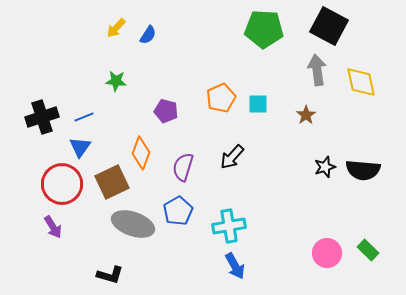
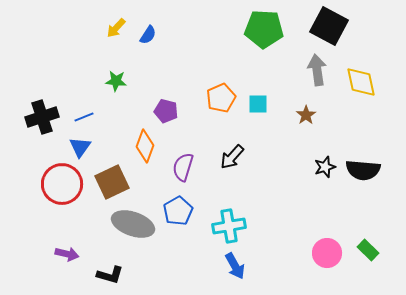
orange diamond: moved 4 px right, 7 px up
purple arrow: moved 14 px right, 27 px down; rotated 45 degrees counterclockwise
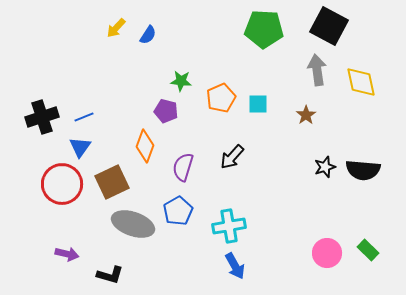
green star: moved 65 px right
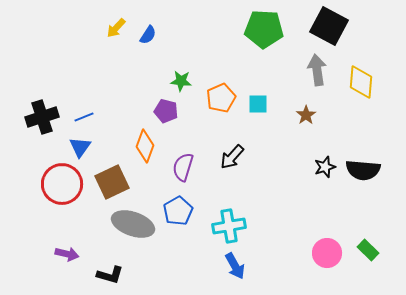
yellow diamond: rotated 16 degrees clockwise
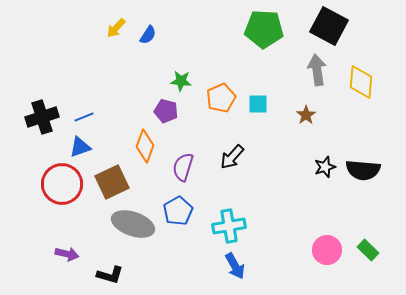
blue triangle: rotated 35 degrees clockwise
pink circle: moved 3 px up
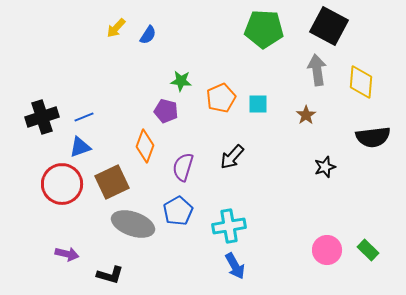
black semicircle: moved 10 px right, 33 px up; rotated 12 degrees counterclockwise
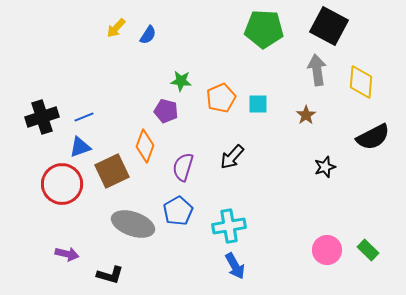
black semicircle: rotated 20 degrees counterclockwise
brown square: moved 11 px up
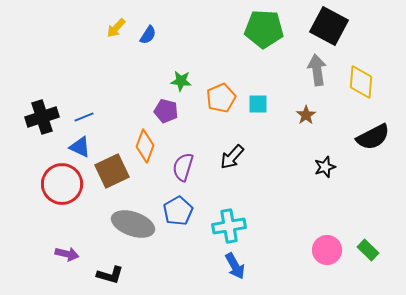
blue triangle: rotated 45 degrees clockwise
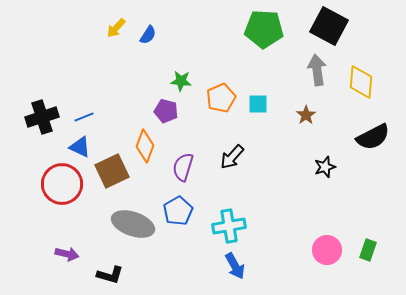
green rectangle: rotated 65 degrees clockwise
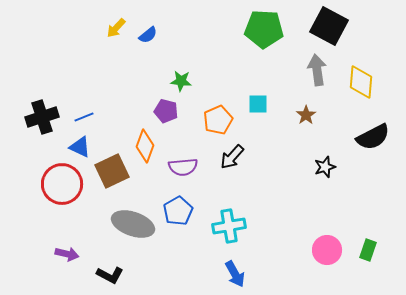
blue semicircle: rotated 18 degrees clockwise
orange pentagon: moved 3 px left, 22 px down
purple semicircle: rotated 112 degrees counterclockwise
blue arrow: moved 8 px down
black L-shape: rotated 12 degrees clockwise
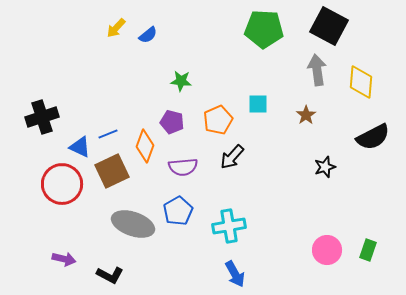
purple pentagon: moved 6 px right, 11 px down
blue line: moved 24 px right, 17 px down
purple arrow: moved 3 px left, 5 px down
